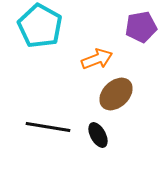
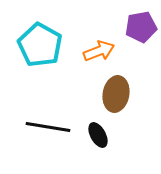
cyan pentagon: moved 19 px down
orange arrow: moved 2 px right, 8 px up
brown ellipse: rotated 36 degrees counterclockwise
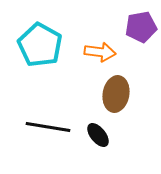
orange arrow: moved 1 px right, 1 px down; rotated 28 degrees clockwise
black ellipse: rotated 10 degrees counterclockwise
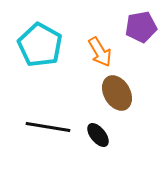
orange arrow: rotated 52 degrees clockwise
brown ellipse: moved 1 px right, 1 px up; rotated 40 degrees counterclockwise
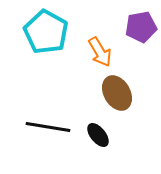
cyan pentagon: moved 6 px right, 13 px up
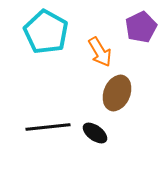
purple pentagon: rotated 16 degrees counterclockwise
brown ellipse: rotated 52 degrees clockwise
black line: rotated 15 degrees counterclockwise
black ellipse: moved 3 px left, 2 px up; rotated 15 degrees counterclockwise
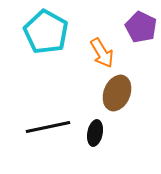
purple pentagon: rotated 20 degrees counterclockwise
orange arrow: moved 2 px right, 1 px down
black line: rotated 6 degrees counterclockwise
black ellipse: rotated 65 degrees clockwise
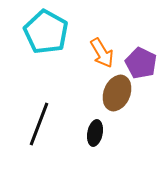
purple pentagon: moved 36 px down
black line: moved 9 px left, 3 px up; rotated 57 degrees counterclockwise
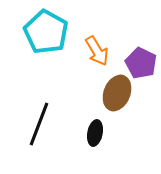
orange arrow: moved 5 px left, 2 px up
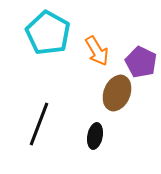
cyan pentagon: moved 2 px right, 1 px down
purple pentagon: moved 1 px up
black ellipse: moved 3 px down
